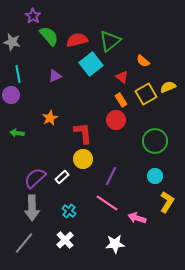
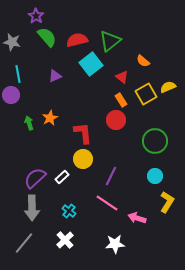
purple star: moved 3 px right
green semicircle: moved 2 px left, 1 px down
green arrow: moved 12 px right, 10 px up; rotated 64 degrees clockwise
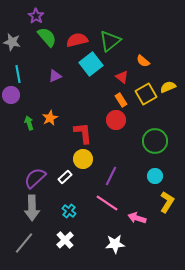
white rectangle: moved 3 px right
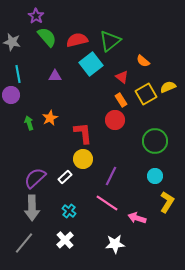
purple triangle: rotated 24 degrees clockwise
red circle: moved 1 px left
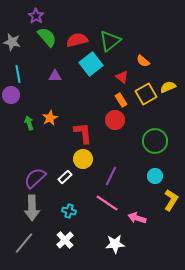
yellow L-shape: moved 4 px right, 2 px up
cyan cross: rotated 24 degrees counterclockwise
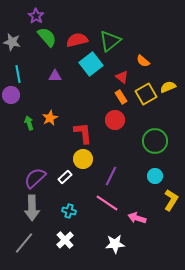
orange rectangle: moved 3 px up
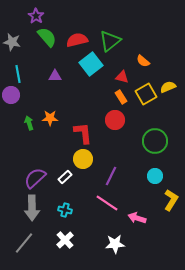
red triangle: rotated 24 degrees counterclockwise
orange star: rotated 28 degrees clockwise
cyan cross: moved 4 px left, 1 px up
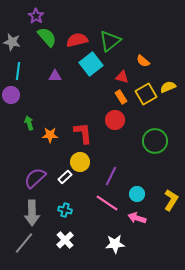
cyan line: moved 3 px up; rotated 18 degrees clockwise
orange star: moved 17 px down
yellow circle: moved 3 px left, 3 px down
cyan circle: moved 18 px left, 18 px down
gray arrow: moved 5 px down
